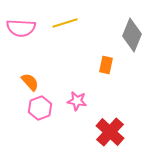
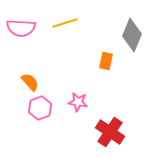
orange rectangle: moved 4 px up
pink star: moved 1 px right, 1 px down
red cross: rotated 8 degrees counterclockwise
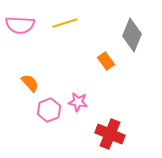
pink semicircle: moved 1 px left, 3 px up
orange rectangle: rotated 48 degrees counterclockwise
orange semicircle: moved 1 px down
pink hexagon: moved 9 px right, 2 px down
red cross: moved 2 px down; rotated 12 degrees counterclockwise
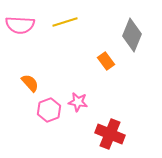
yellow line: moved 1 px up
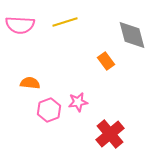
gray diamond: rotated 36 degrees counterclockwise
orange semicircle: rotated 42 degrees counterclockwise
pink star: rotated 18 degrees counterclockwise
red cross: rotated 28 degrees clockwise
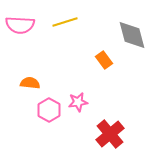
orange rectangle: moved 2 px left, 1 px up
pink hexagon: rotated 10 degrees counterclockwise
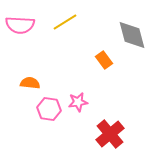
yellow line: rotated 15 degrees counterclockwise
pink hexagon: moved 1 px up; rotated 20 degrees counterclockwise
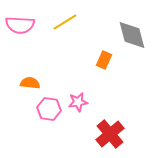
orange rectangle: rotated 60 degrees clockwise
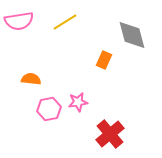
pink semicircle: moved 1 px left, 4 px up; rotated 12 degrees counterclockwise
orange semicircle: moved 1 px right, 4 px up
pink hexagon: rotated 20 degrees counterclockwise
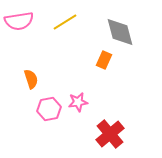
gray diamond: moved 12 px left, 3 px up
orange semicircle: rotated 66 degrees clockwise
